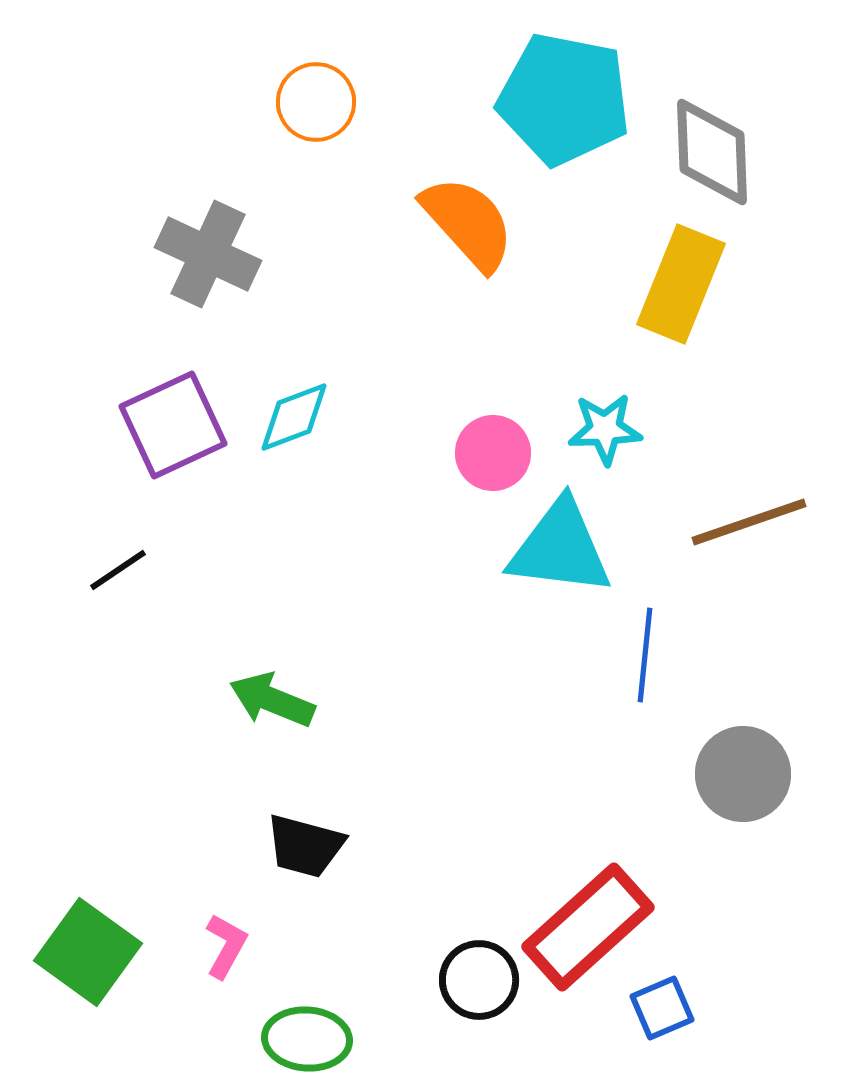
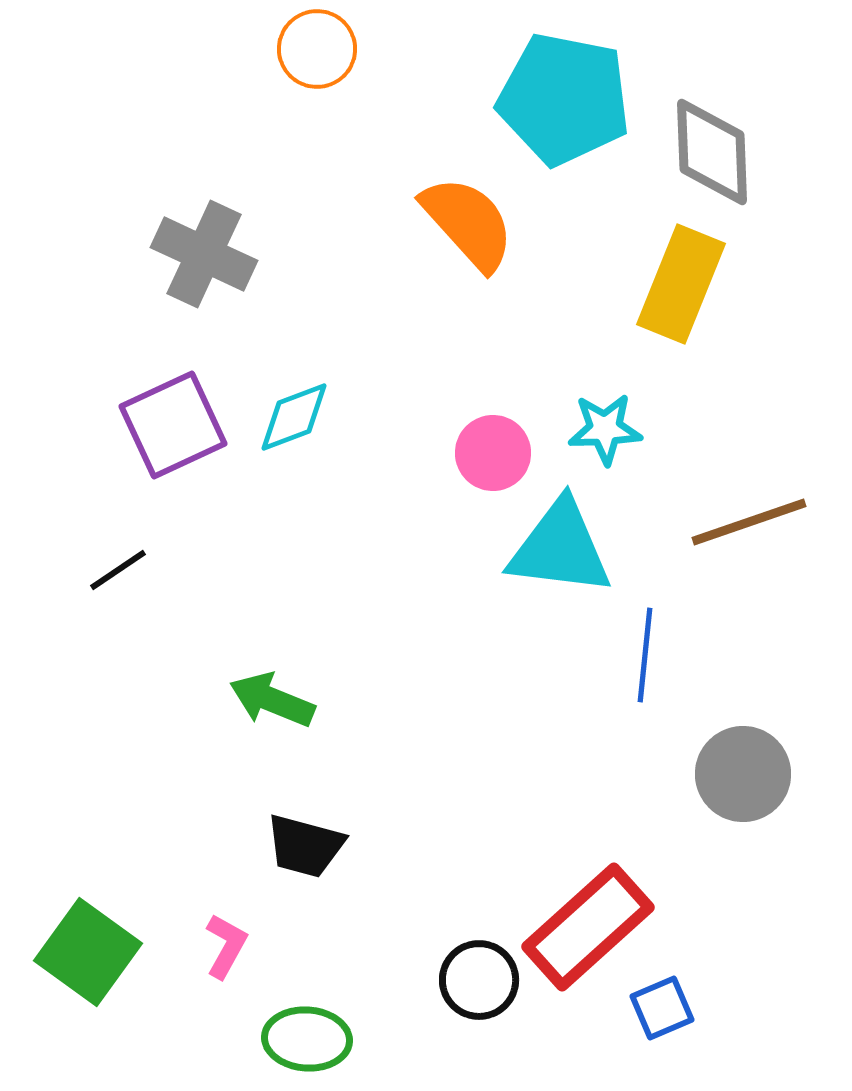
orange circle: moved 1 px right, 53 px up
gray cross: moved 4 px left
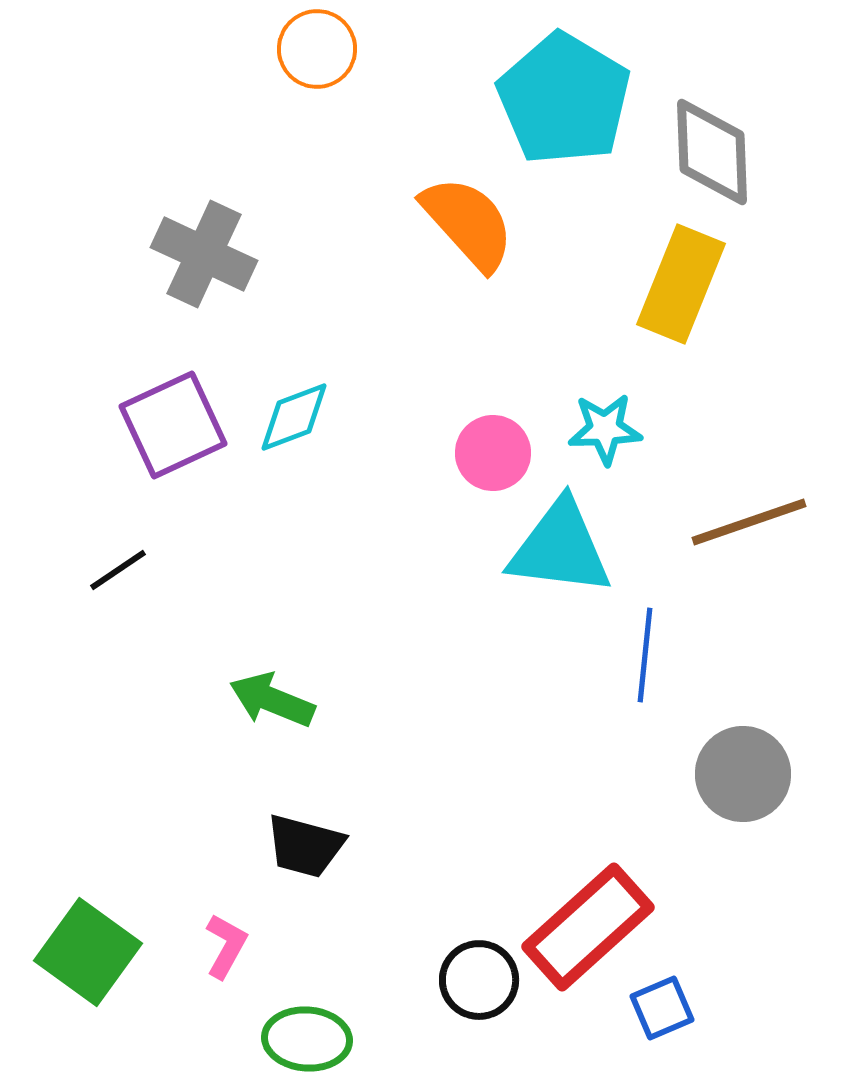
cyan pentagon: rotated 20 degrees clockwise
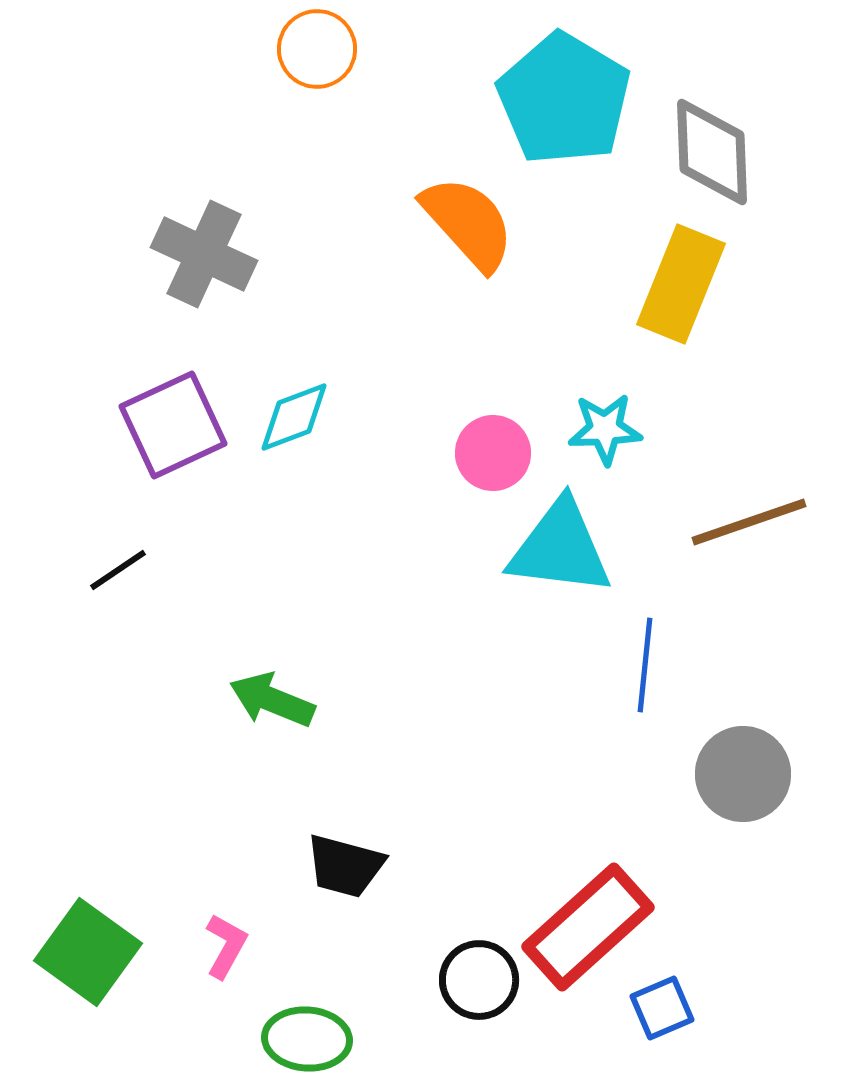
blue line: moved 10 px down
black trapezoid: moved 40 px right, 20 px down
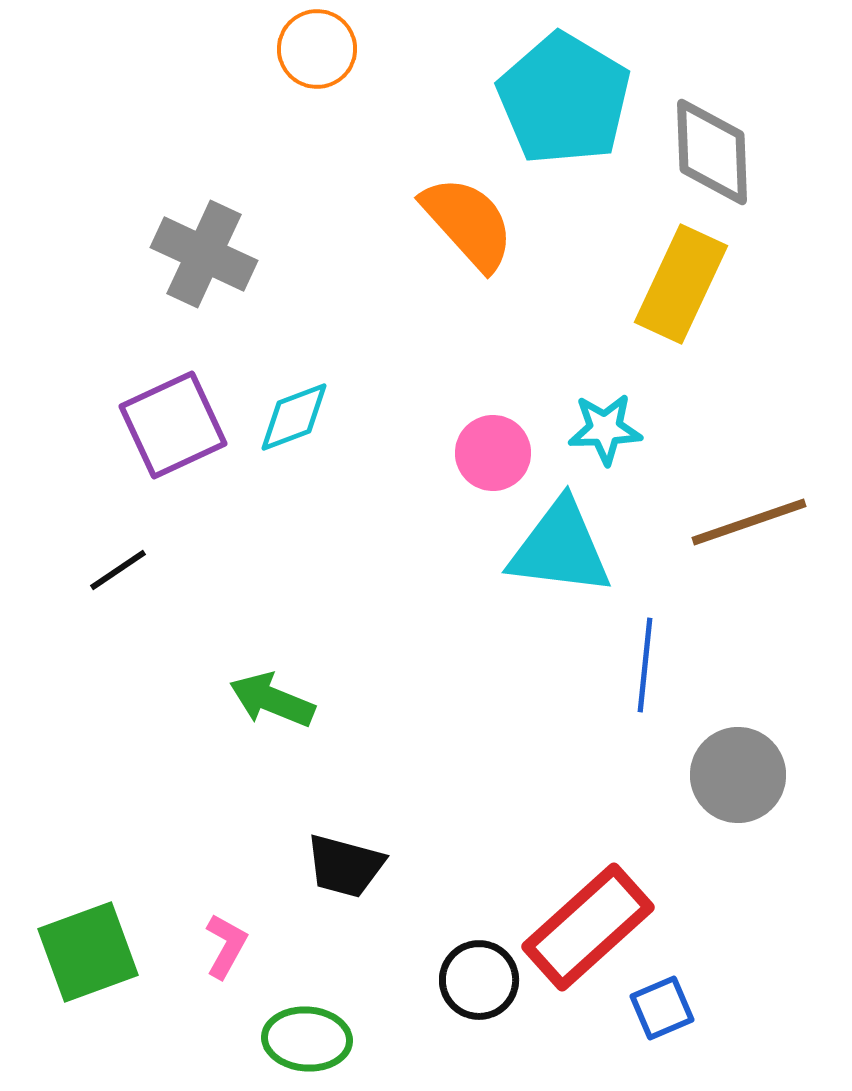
yellow rectangle: rotated 3 degrees clockwise
gray circle: moved 5 px left, 1 px down
green square: rotated 34 degrees clockwise
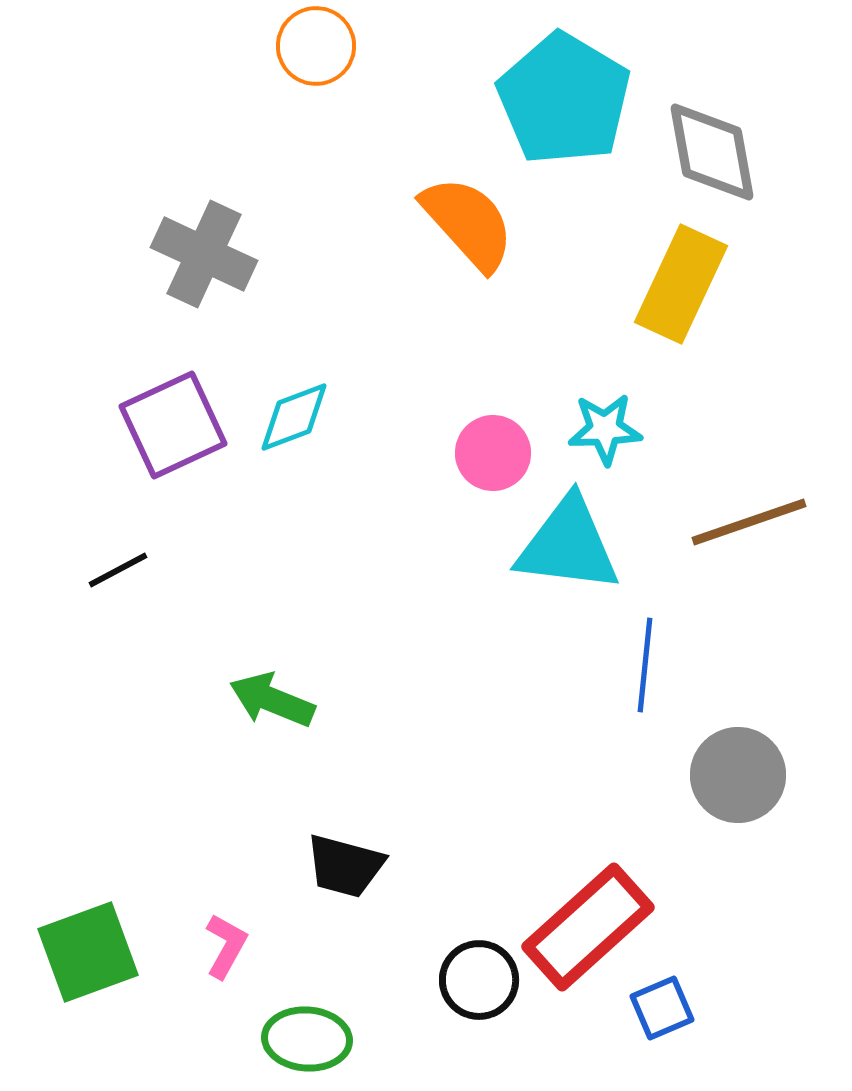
orange circle: moved 1 px left, 3 px up
gray diamond: rotated 8 degrees counterclockwise
cyan triangle: moved 8 px right, 3 px up
black line: rotated 6 degrees clockwise
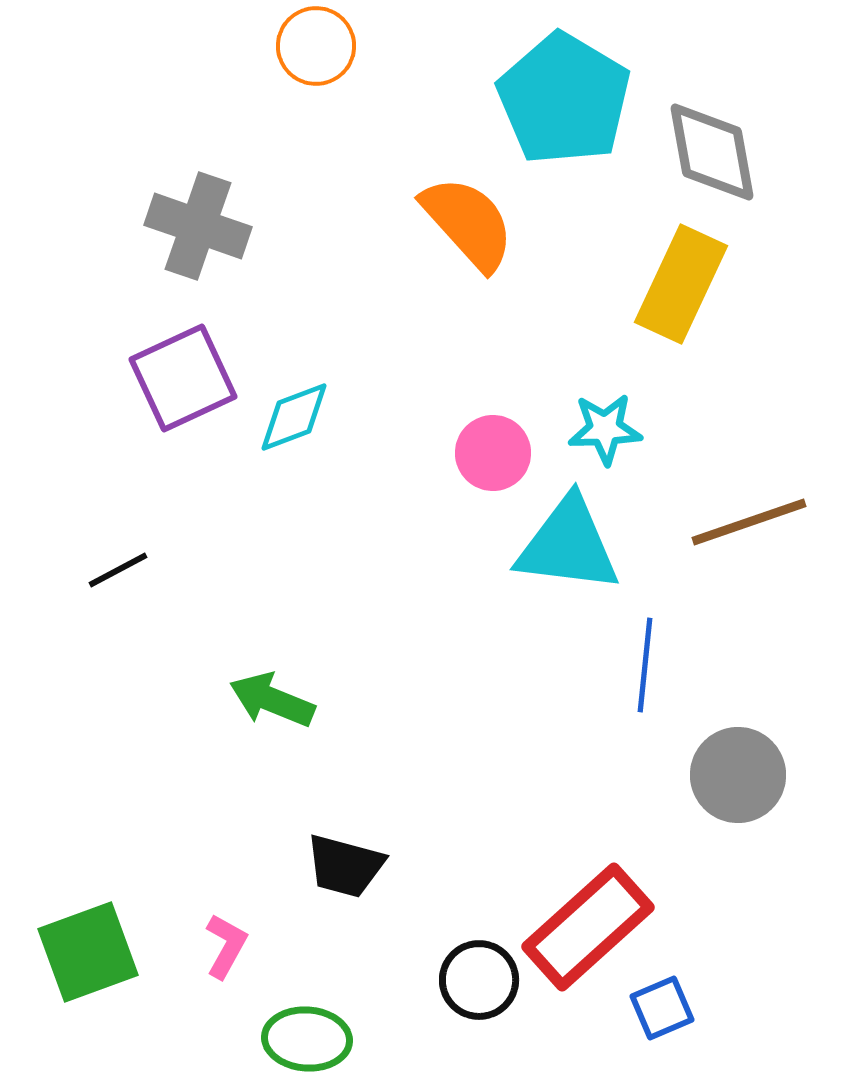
gray cross: moved 6 px left, 28 px up; rotated 6 degrees counterclockwise
purple square: moved 10 px right, 47 px up
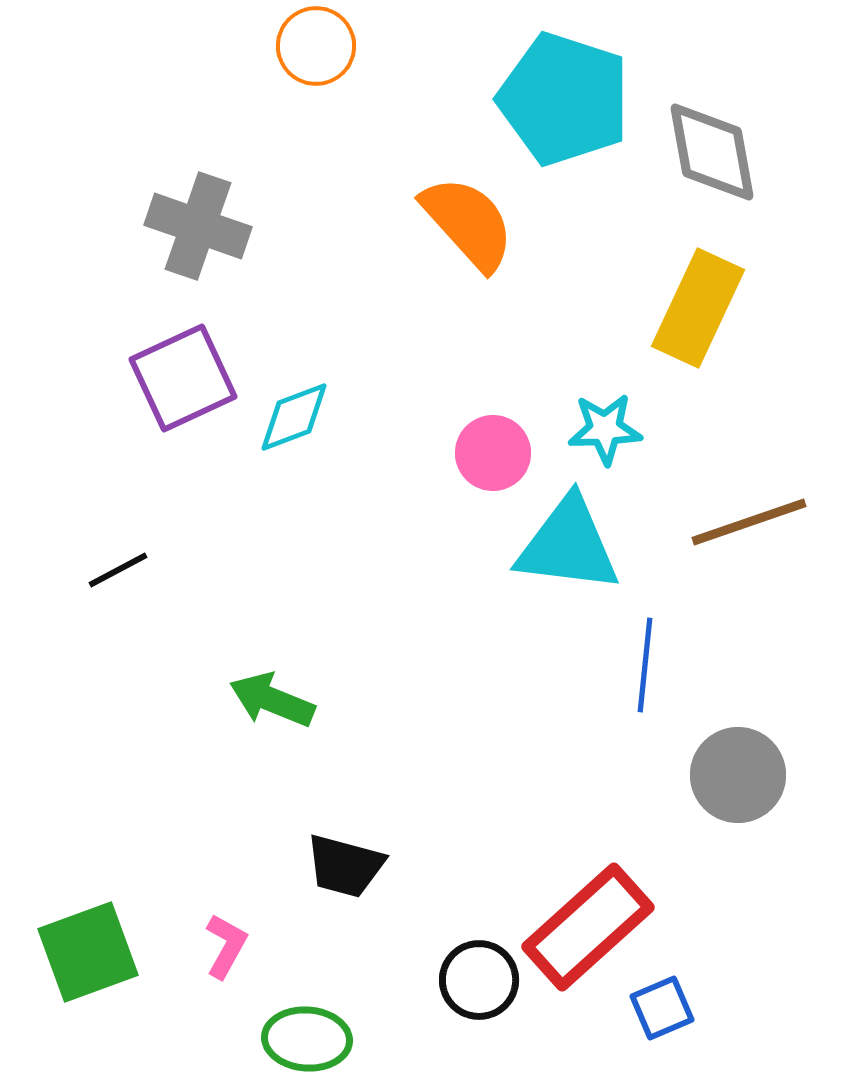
cyan pentagon: rotated 13 degrees counterclockwise
yellow rectangle: moved 17 px right, 24 px down
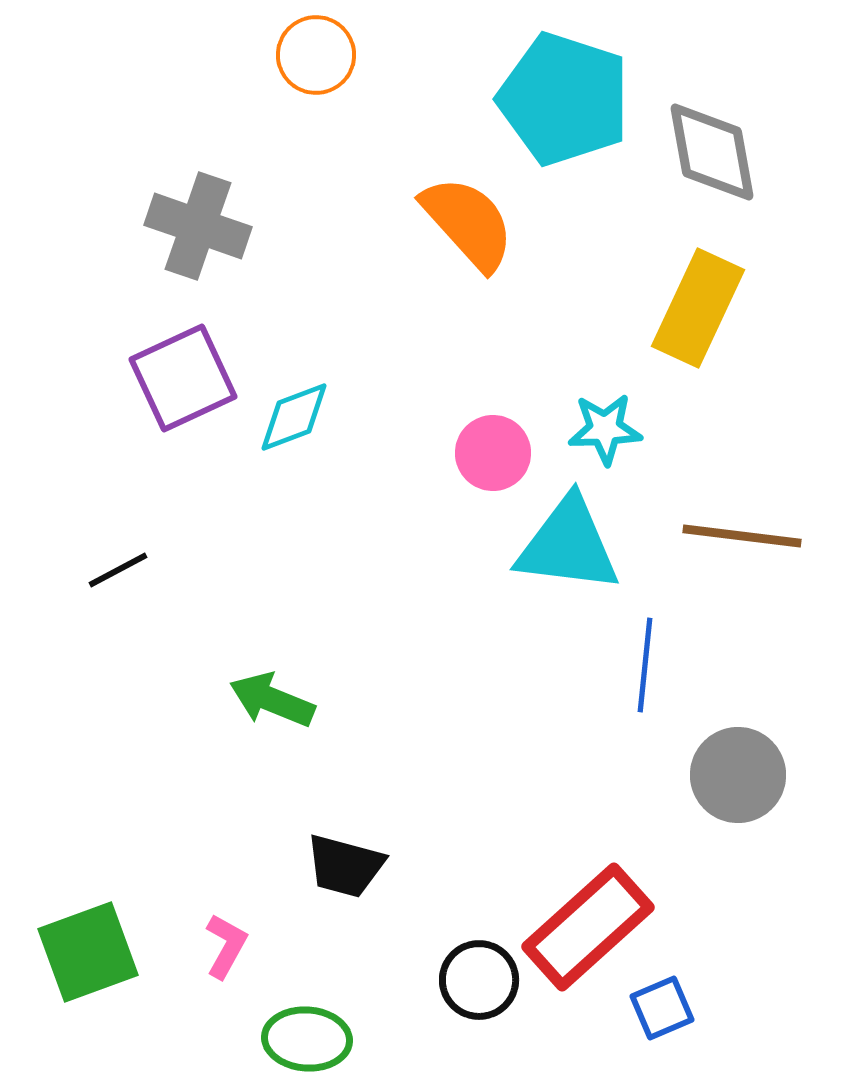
orange circle: moved 9 px down
brown line: moved 7 px left, 14 px down; rotated 26 degrees clockwise
